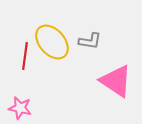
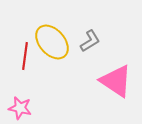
gray L-shape: rotated 40 degrees counterclockwise
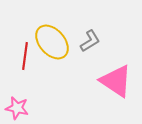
pink star: moved 3 px left
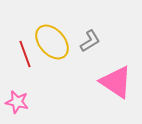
red line: moved 2 px up; rotated 28 degrees counterclockwise
pink triangle: moved 1 px down
pink star: moved 6 px up
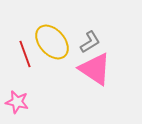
gray L-shape: moved 1 px down
pink triangle: moved 21 px left, 13 px up
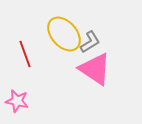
yellow ellipse: moved 12 px right, 8 px up
pink star: moved 1 px up
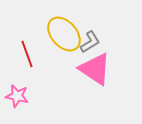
red line: moved 2 px right
pink star: moved 5 px up
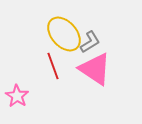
red line: moved 26 px right, 12 px down
pink star: rotated 20 degrees clockwise
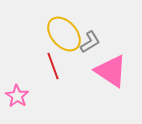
pink triangle: moved 16 px right, 2 px down
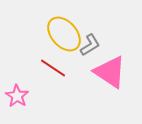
gray L-shape: moved 3 px down
red line: moved 2 px down; rotated 36 degrees counterclockwise
pink triangle: moved 1 px left, 1 px down
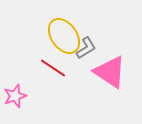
yellow ellipse: moved 2 px down; rotated 6 degrees clockwise
gray L-shape: moved 4 px left, 3 px down
pink star: moved 2 px left; rotated 20 degrees clockwise
